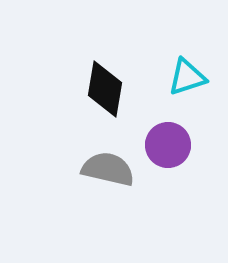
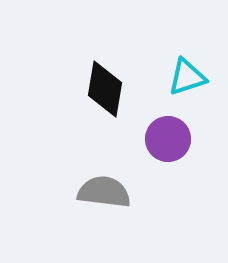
purple circle: moved 6 px up
gray semicircle: moved 4 px left, 23 px down; rotated 6 degrees counterclockwise
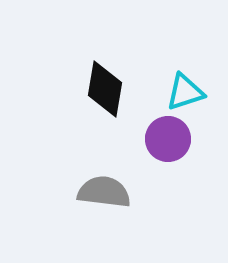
cyan triangle: moved 2 px left, 15 px down
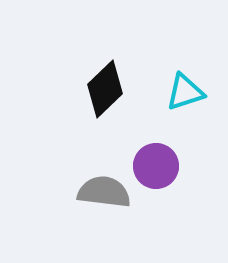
black diamond: rotated 36 degrees clockwise
purple circle: moved 12 px left, 27 px down
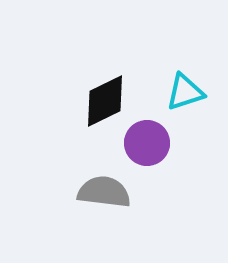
black diamond: moved 12 px down; rotated 18 degrees clockwise
purple circle: moved 9 px left, 23 px up
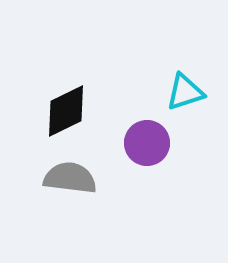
black diamond: moved 39 px left, 10 px down
gray semicircle: moved 34 px left, 14 px up
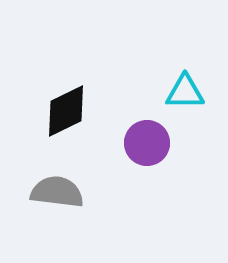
cyan triangle: rotated 18 degrees clockwise
gray semicircle: moved 13 px left, 14 px down
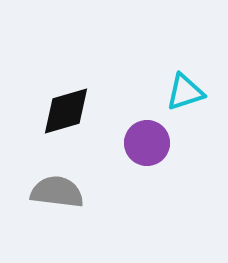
cyan triangle: rotated 18 degrees counterclockwise
black diamond: rotated 10 degrees clockwise
